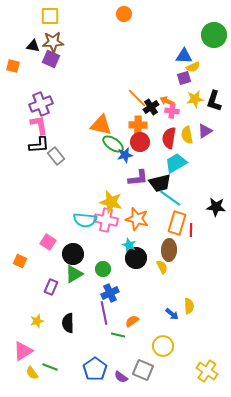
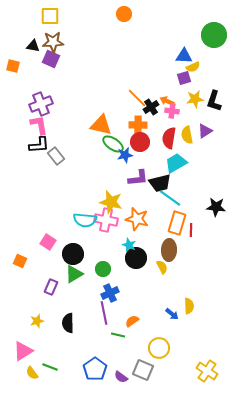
yellow circle at (163, 346): moved 4 px left, 2 px down
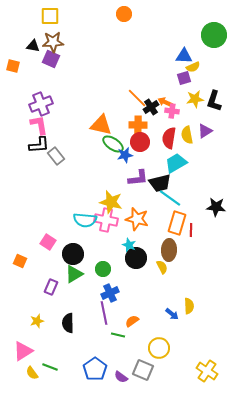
orange arrow at (167, 101): moved 2 px left, 1 px down
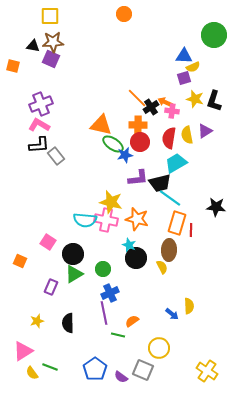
yellow star at (195, 99): rotated 24 degrees clockwise
pink L-shape at (39, 125): rotated 50 degrees counterclockwise
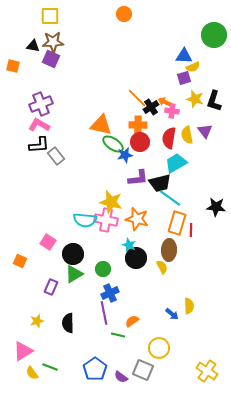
purple triangle at (205, 131): rotated 35 degrees counterclockwise
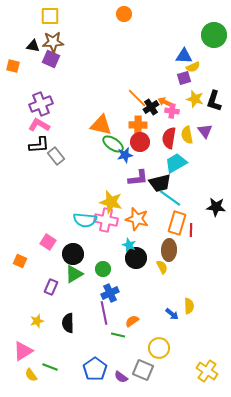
yellow semicircle at (32, 373): moved 1 px left, 2 px down
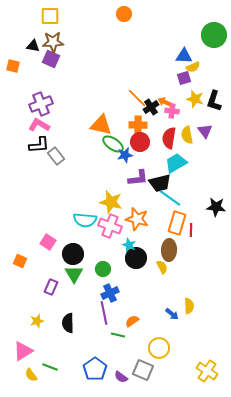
pink cross at (106, 220): moved 4 px right, 6 px down; rotated 10 degrees clockwise
green triangle at (74, 274): rotated 30 degrees counterclockwise
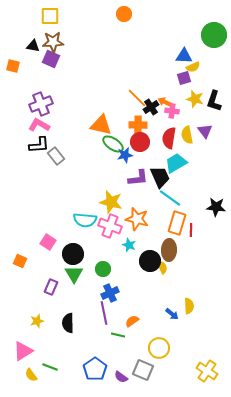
black trapezoid at (160, 183): moved 6 px up; rotated 100 degrees counterclockwise
black circle at (136, 258): moved 14 px right, 3 px down
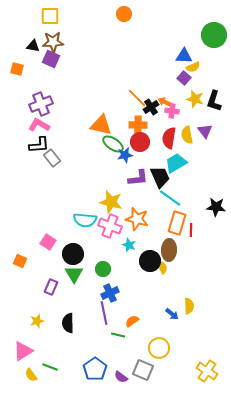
orange square at (13, 66): moved 4 px right, 3 px down
purple square at (184, 78): rotated 32 degrees counterclockwise
gray rectangle at (56, 156): moved 4 px left, 2 px down
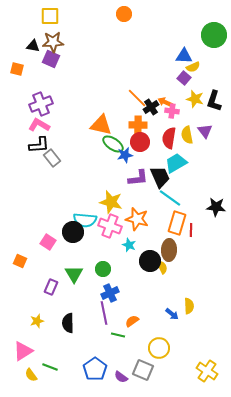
black circle at (73, 254): moved 22 px up
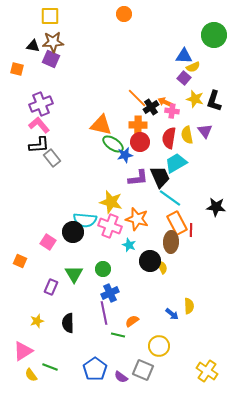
pink L-shape at (39, 125): rotated 20 degrees clockwise
orange rectangle at (177, 223): rotated 45 degrees counterclockwise
brown ellipse at (169, 250): moved 2 px right, 8 px up
yellow circle at (159, 348): moved 2 px up
